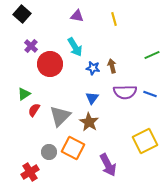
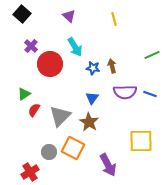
purple triangle: moved 8 px left; rotated 32 degrees clockwise
yellow square: moved 4 px left; rotated 25 degrees clockwise
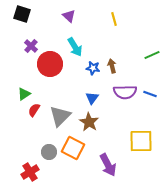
black square: rotated 24 degrees counterclockwise
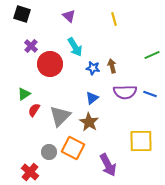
blue triangle: rotated 16 degrees clockwise
red cross: rotated 18 degrees counterclockwise
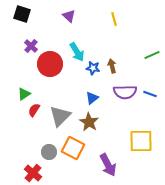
cyan arrow: moved 2 px right, 5 px down
red cross: moved 3 px right, 1 px down
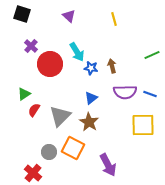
blue star: moved 2 px left
blue triangle: moved 1 px left
yellow square: moved 2 px right, 16 px up
